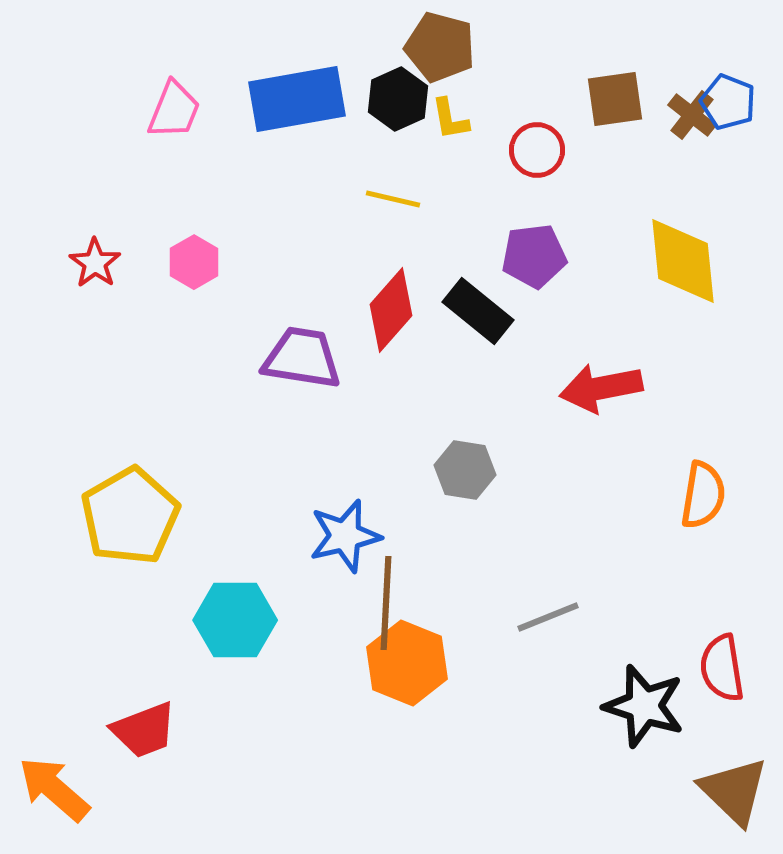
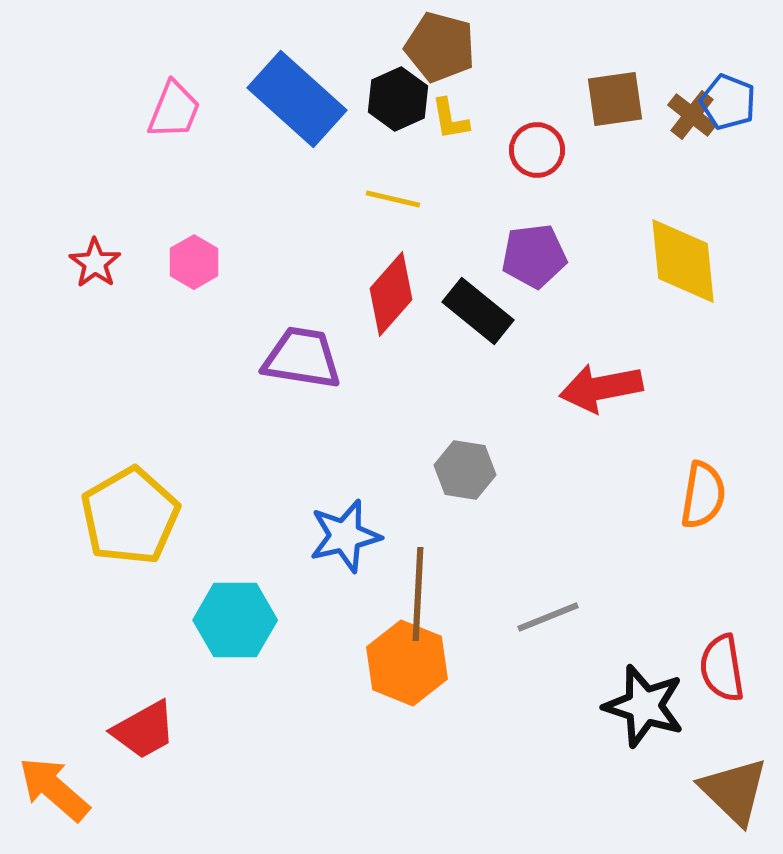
blue rectangle: rotated 52 degrees clockwise
red diamond: moved 16 px up
brown line: moved 32 px right, 9 px up
red trapezoid: rotated 8 degrees counterclockwise
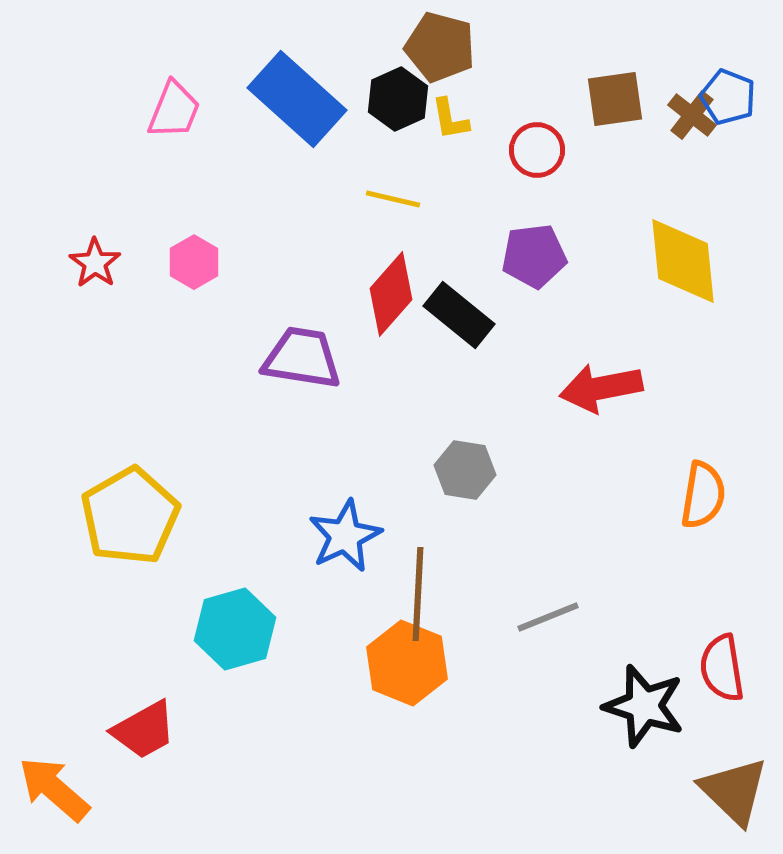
blue pentagon: moved 5 px up
black rectangle: moved 19 px left, 4 px down
blue star: rotated 12 degrees counterclockwise
cyan hexagon: moved 9 px down; rotated 16 degrees counterclockwise
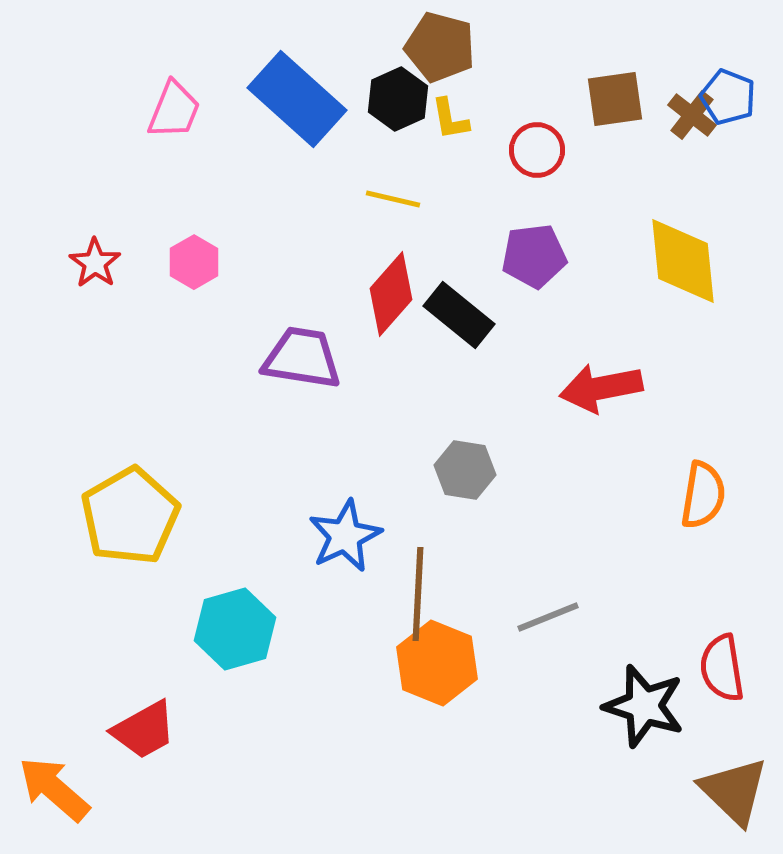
orange hexagon: moved 30 px right
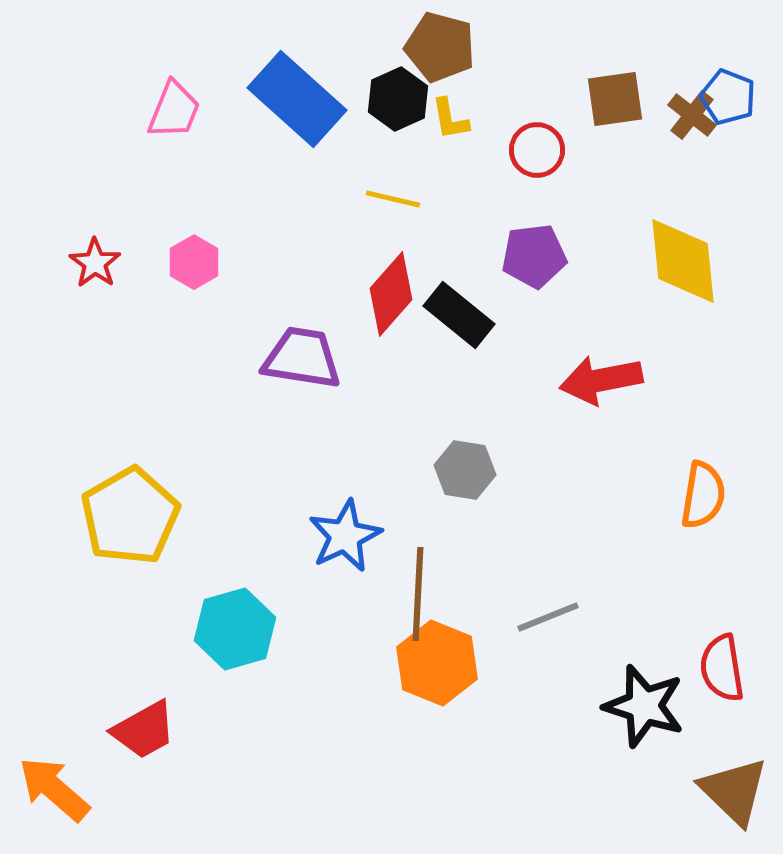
red arrow: moved 8 px up
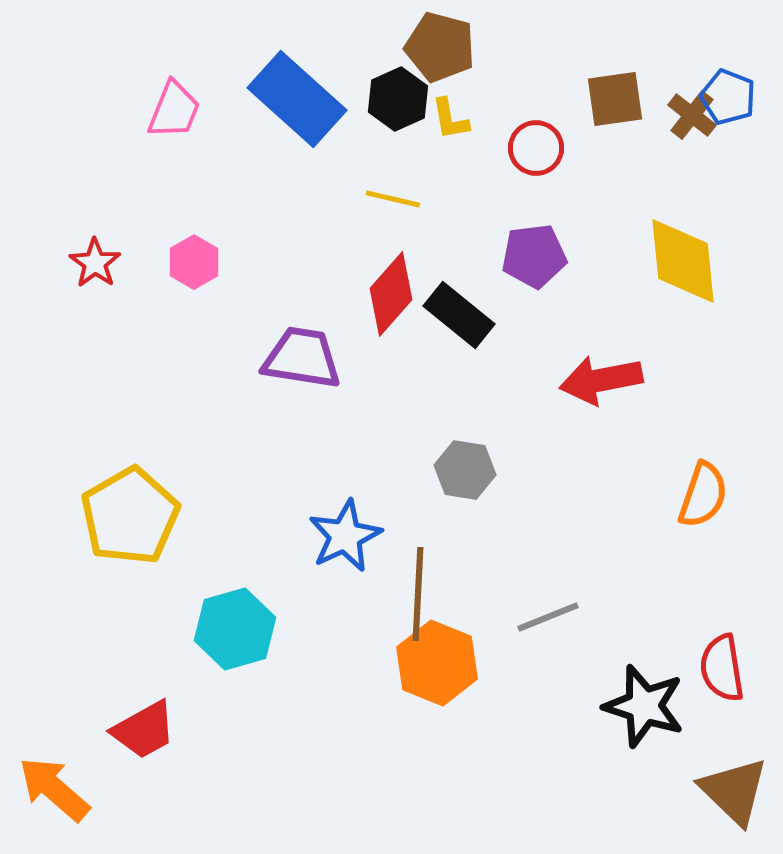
red circle: moved 1 px left, 2 px up
orange semicircle: rotated 10 degrees clockwise
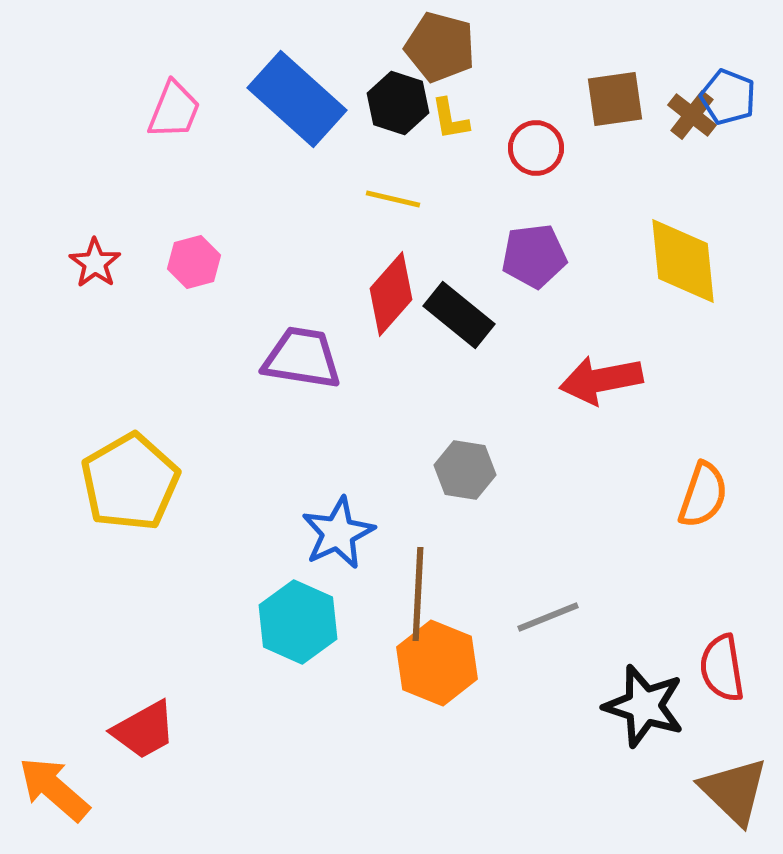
black hexagon: moved 4 px down; rotated 18 degrees counterclockwise
pink hexagon: rotated 15 degrees clockwise
yellow pentagon: moved 34 px up
blue star: moved 7 px left, 3 px up
cyan hexagon: moved 63 px right, 7 px up; rotated 20 degrees counterclockwise
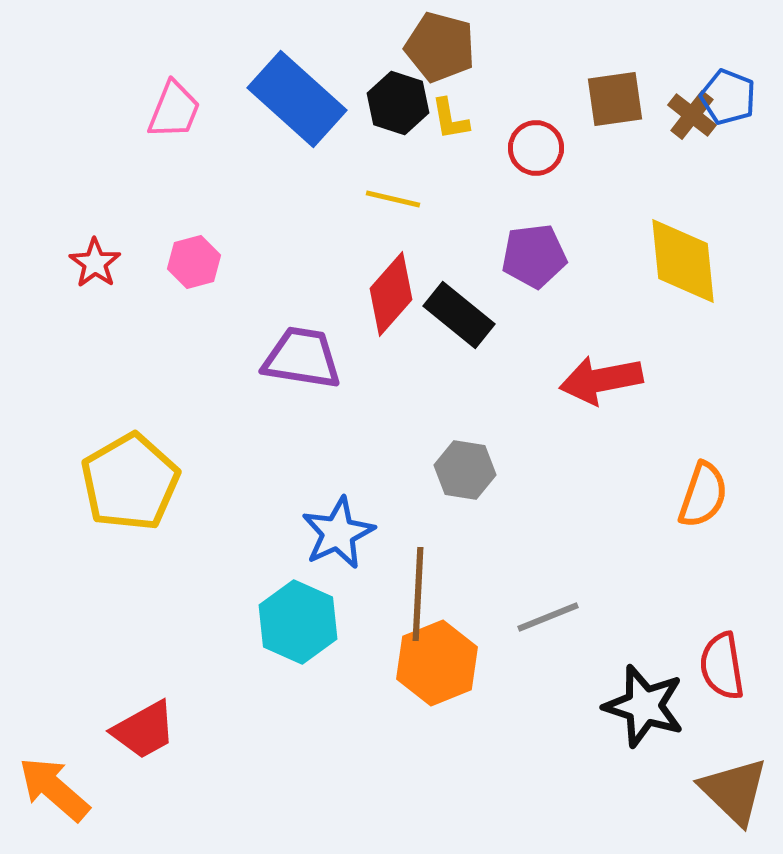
orange hexagon: rotated 16 degrees clockwise
red semicircle: moved 2 px up
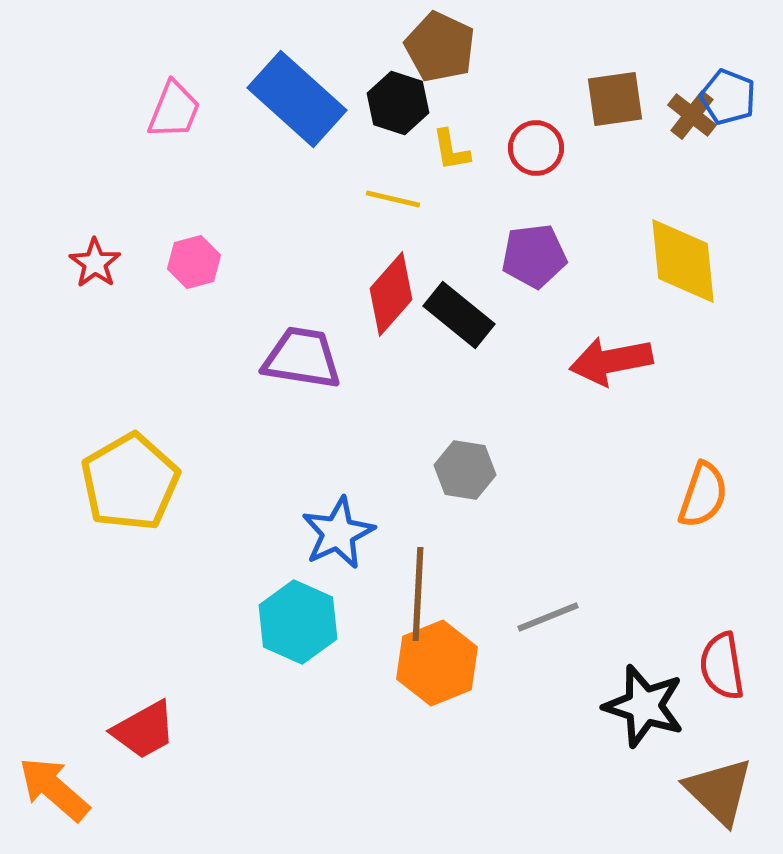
brown pentagon: rotated 10 degrees clockwise
yellow L-shape: moved 1 px right, 31 px down
red arrow: moved 10 px right, 19 px up
brown triangle: moved 15 px left
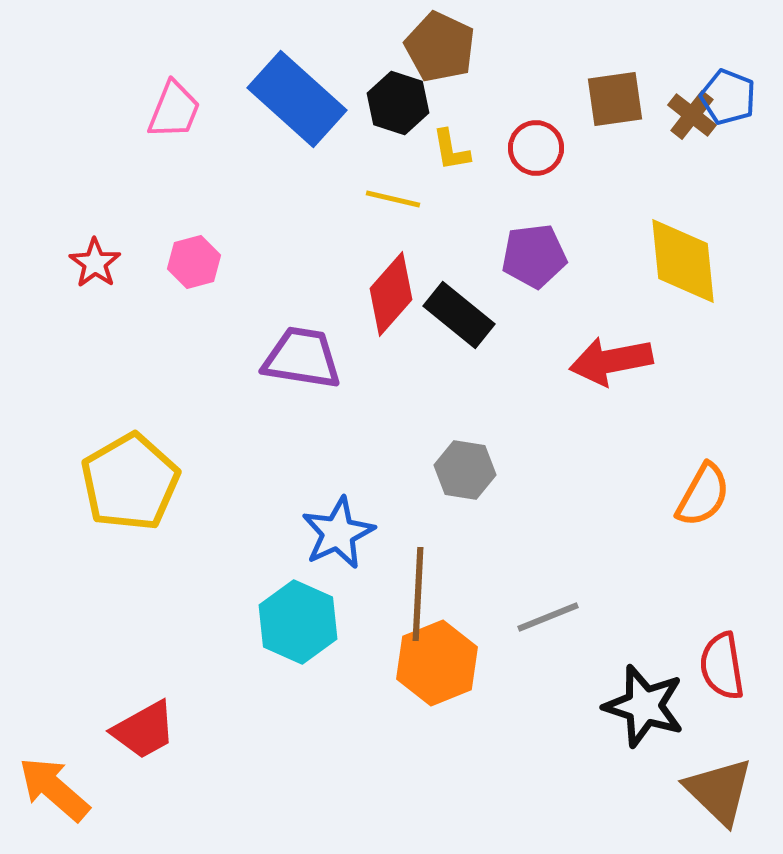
orange semicircle: rotated 10 degrees clockwise
